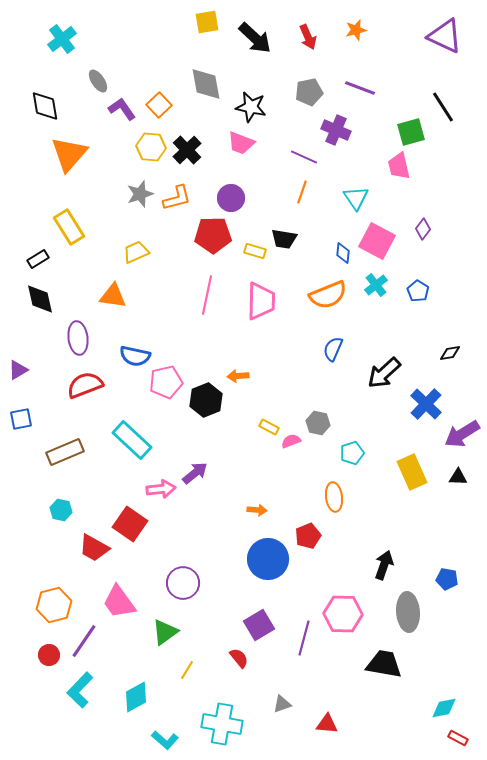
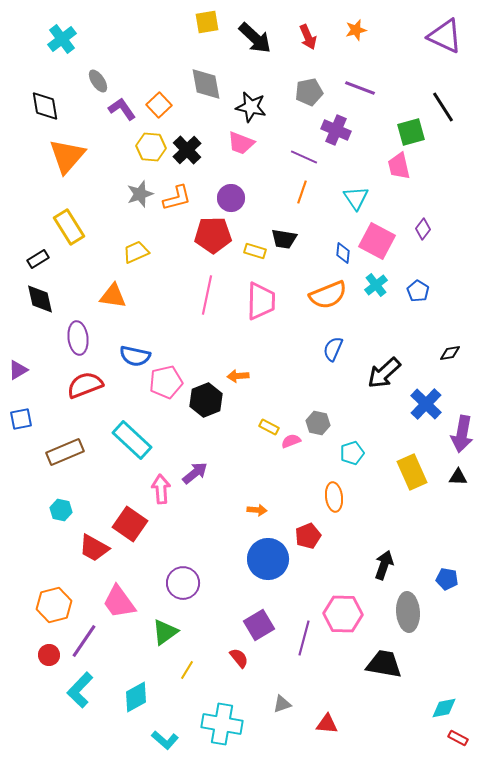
orange triangle at (69, 154): moved 2 px left, 2 px down
purple arrow at (462, 434): rotated 48 degrees counterclockwise
pink arrow at (161, 489): rotated 88 degrees counterclockwise
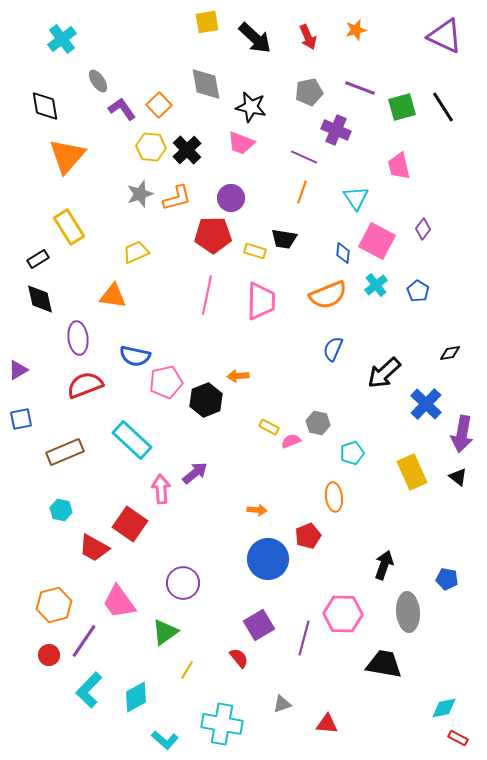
green square at (411, 132): moved 9 px left, 25 px up
black triangle at (458, 477): rotated 36 degrees clockwise
cyan L-shape at (80, 690): moved 9 px right
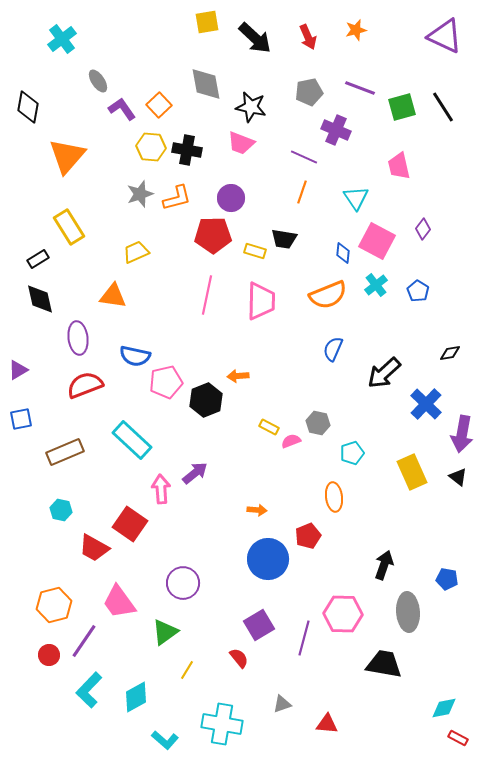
black diamond at (45, 106): moved 17 px left, 1 px down; rotated 20 degrees clockwise
black cross at (187, 150): rotated 36 degrees counterclockwise
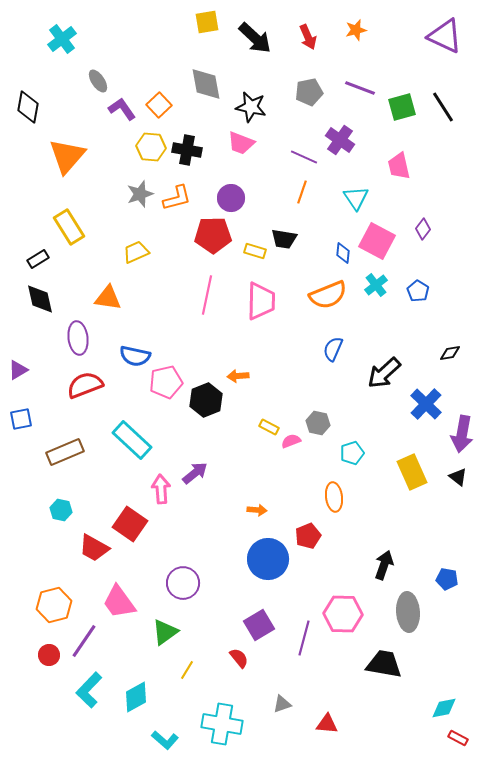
purple cross at (336, 130): moved 4 px right, 10 px down; rotated 12 degrees clockwise
orange triangle at (113, 296): moved 5 px left, 2 px down
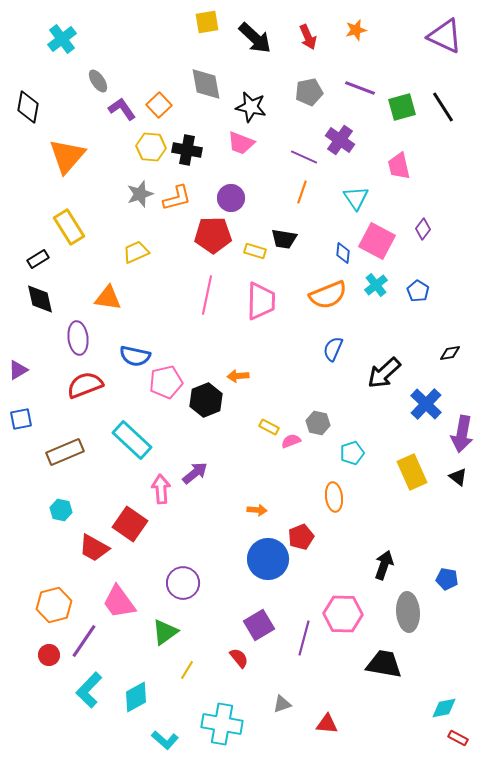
red pentagon at (308, 536): moved 7 px left, 1 px down
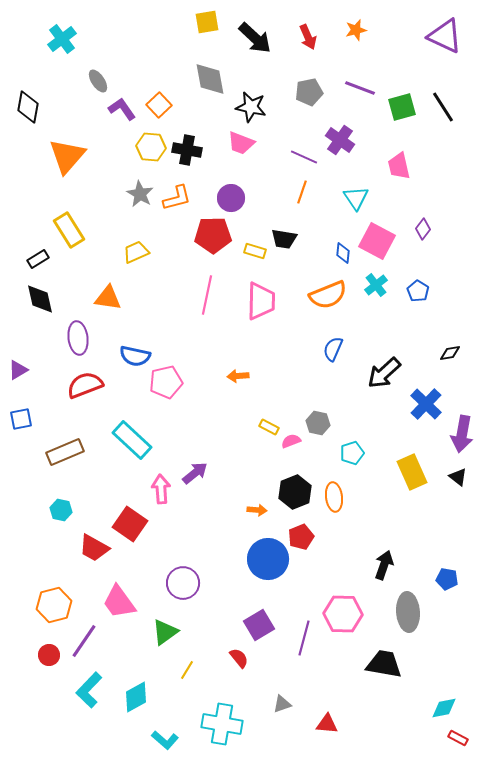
gray diamond at (206, 84): moved 4 px right, 5 px up
gray star at (140, 194): rotated 24 degrees counterclockwise
yellow rectangle at (69, 227): moved 3 px down
black hexagon at (206, 400): moved 89 px right, 92 px down
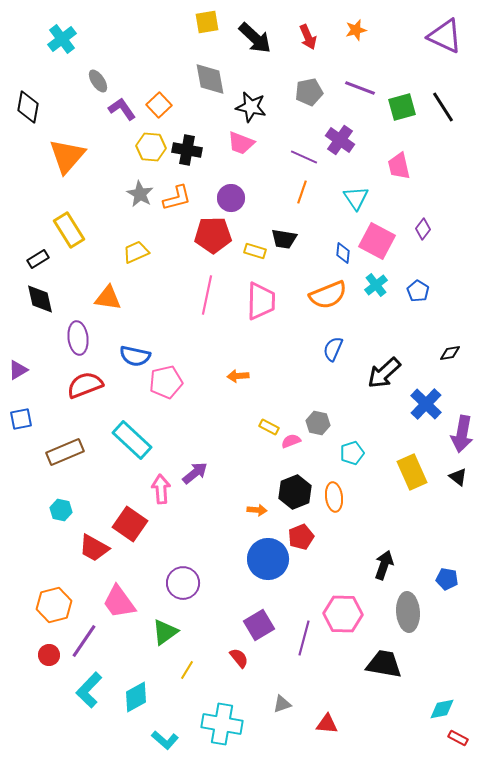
cyan diamond at (444, 708): moved 2 px left, 1 px down
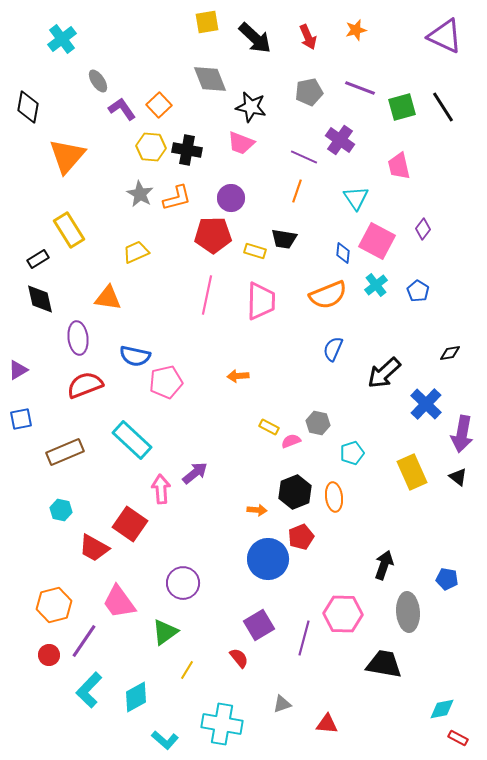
gray diamond at (210, 79): rotated 12 degrees counterclockwise
orange line at (302, 192): moved 5 px left, 1 px up
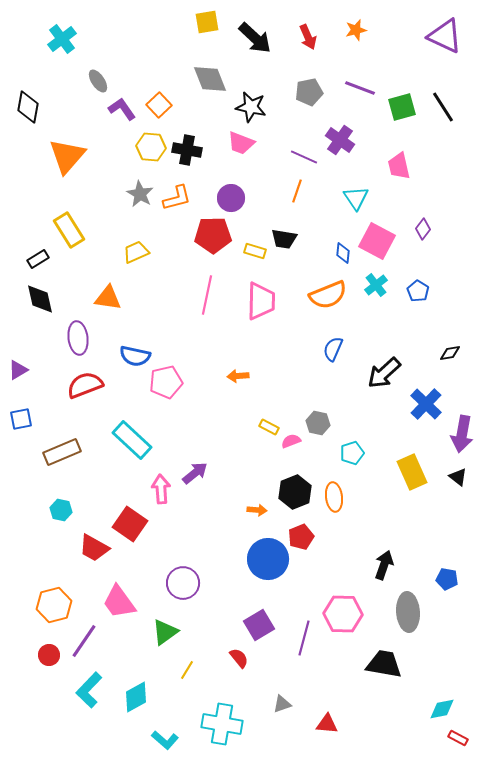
brown rectangle at (65, 452): moved 3 px left
